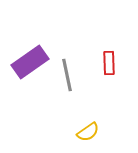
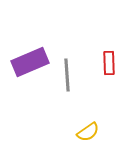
purple rectangle: rotated 12 degrees clockwise
gray line: rotated 8 degrees clockwise
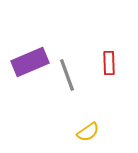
gray line: rotated 16 degrees counterclockwise
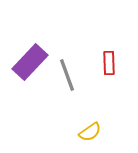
purple rectangle: rotated 24 degrees counterclockwise
yellow semicircle: moved 2 px right
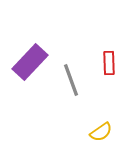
gray line: moved 4 px right, 5 px down
yellow semicircle: moved 11 px right
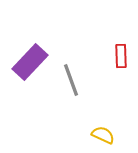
red rectangle: moved 12 px right, 7 px up
yellow semicircle: moved 2 px right, 3 px down; rotated 120 degrees counterclockwise
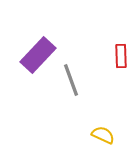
purple rectangle: moved 8 px right, 7 px up
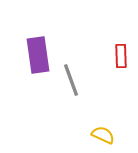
purple rectangle: rotated 51 degrees counterclockwise
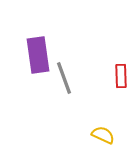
red rectangle: moved 20 px down
gray line: moved 7 px left, 2 px up
